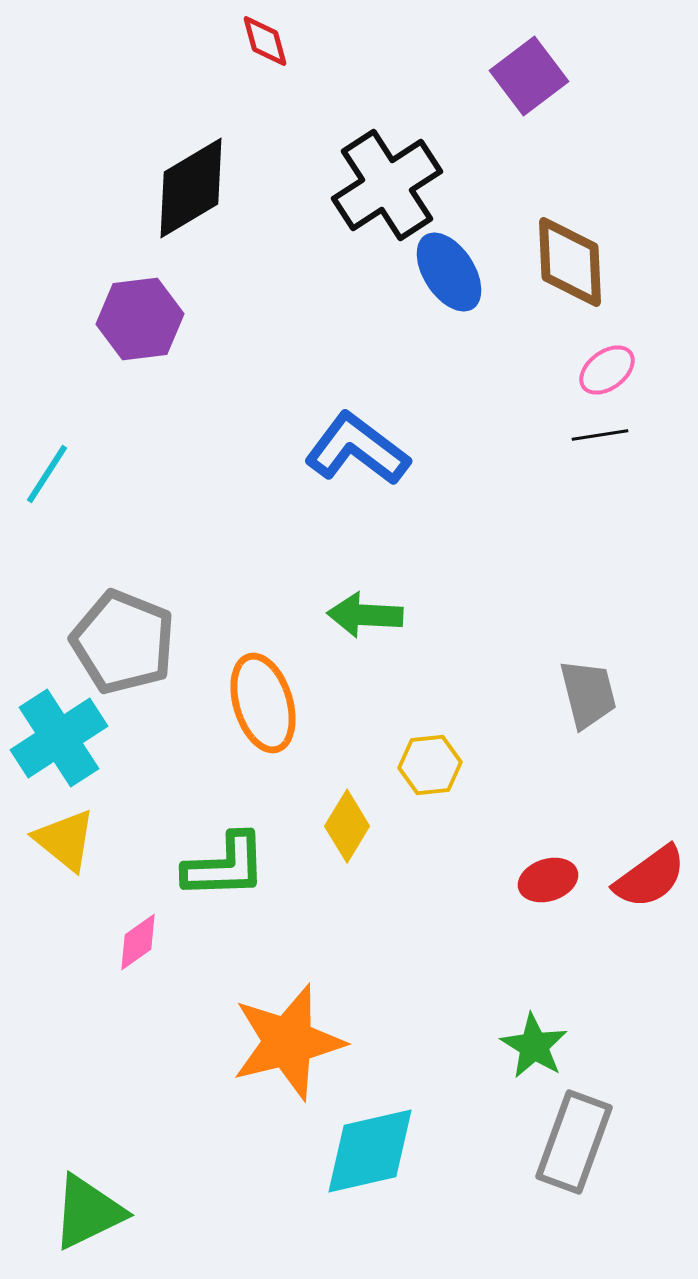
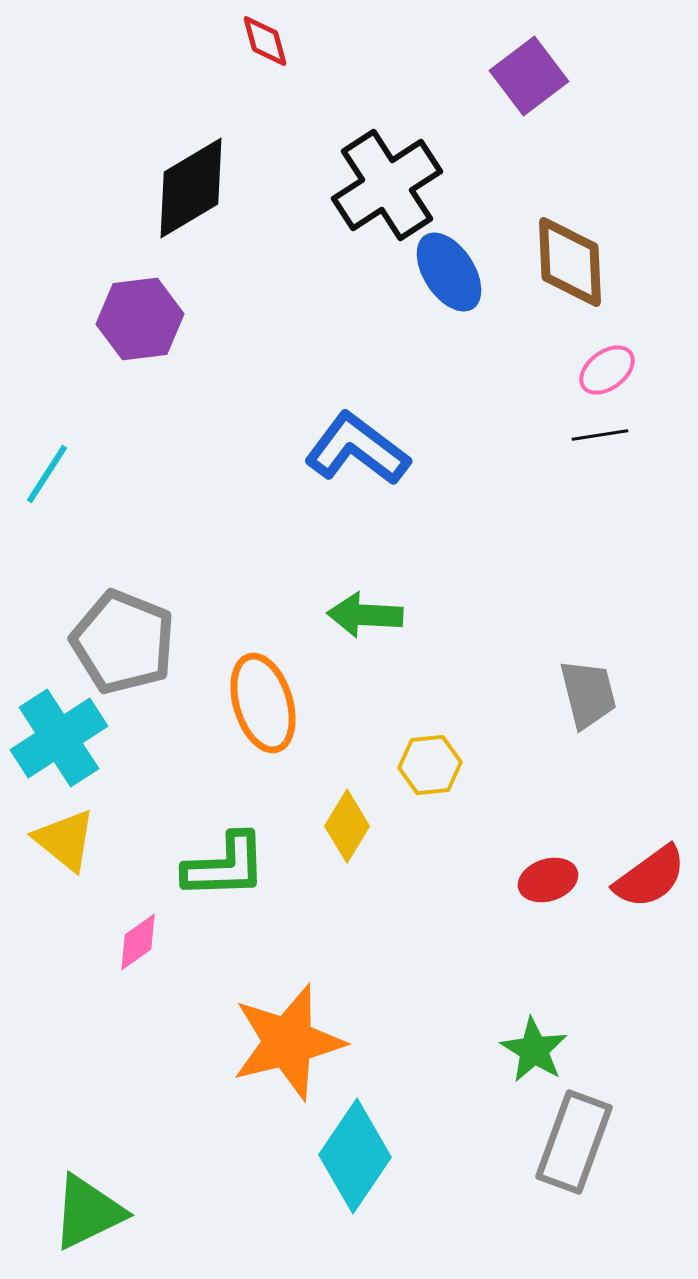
green star: moved 4 px down
cyan diamond: moved 15 px left, 5 px down; rotated 43 degrees counterclockwise
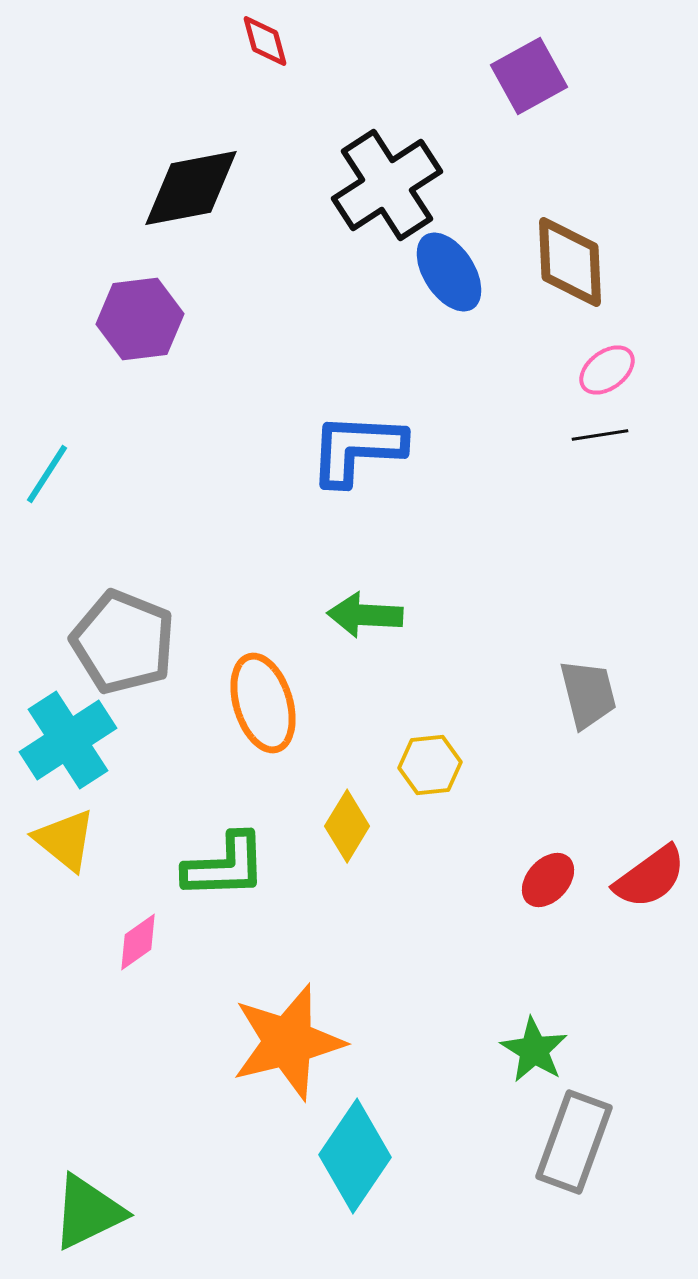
purple square: rotated 8 degrees clockwise
black diamond: rotated 20 degrees clockwise
blue L-shape: rotated 34 degrees counterclockwise
cyan cross: moved 9 px right, 2 px down
red ellipse: rotated 30 degrees counterclockwise
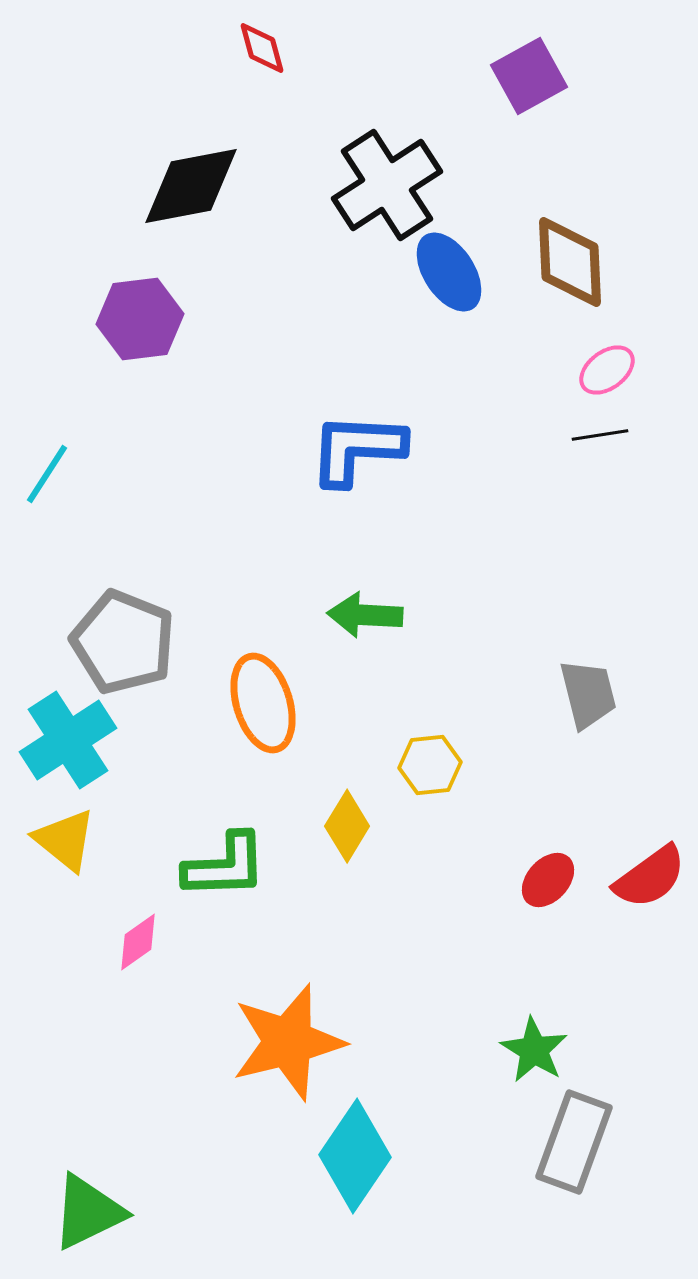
red diamond: moved 3 px left, 7 px down
black diamond: moved 2 px up
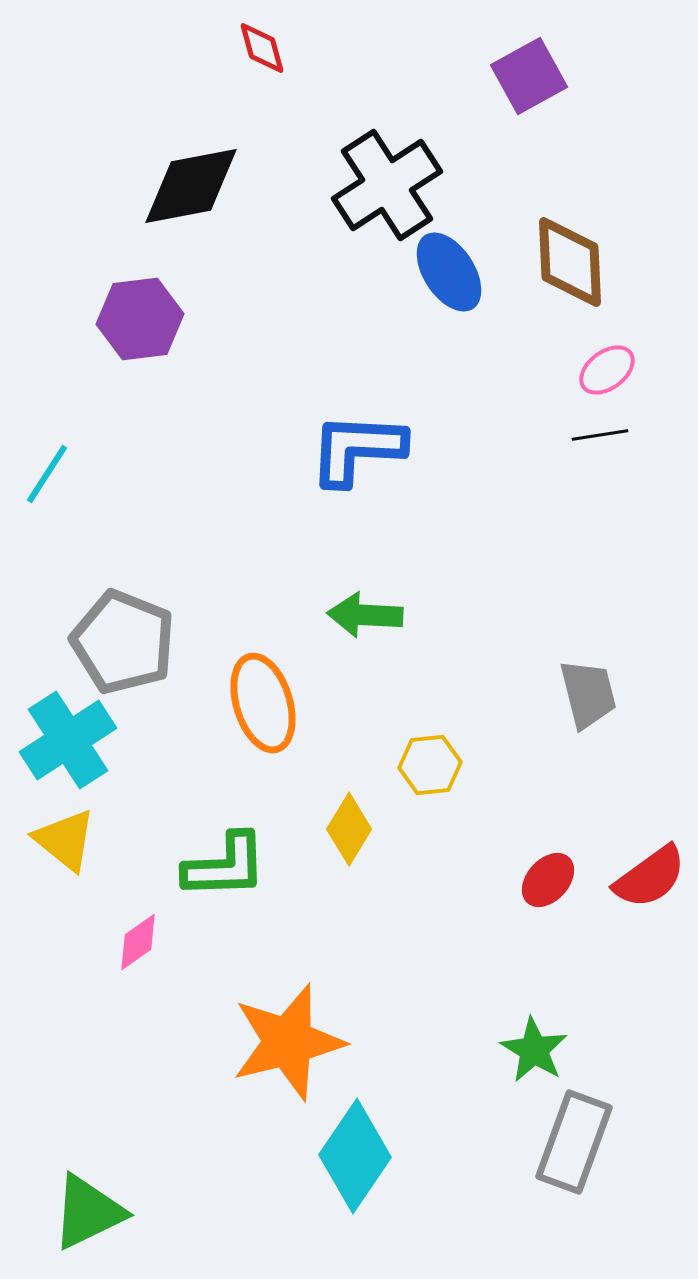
yellow diamond: moved 2 px right, 3 px down
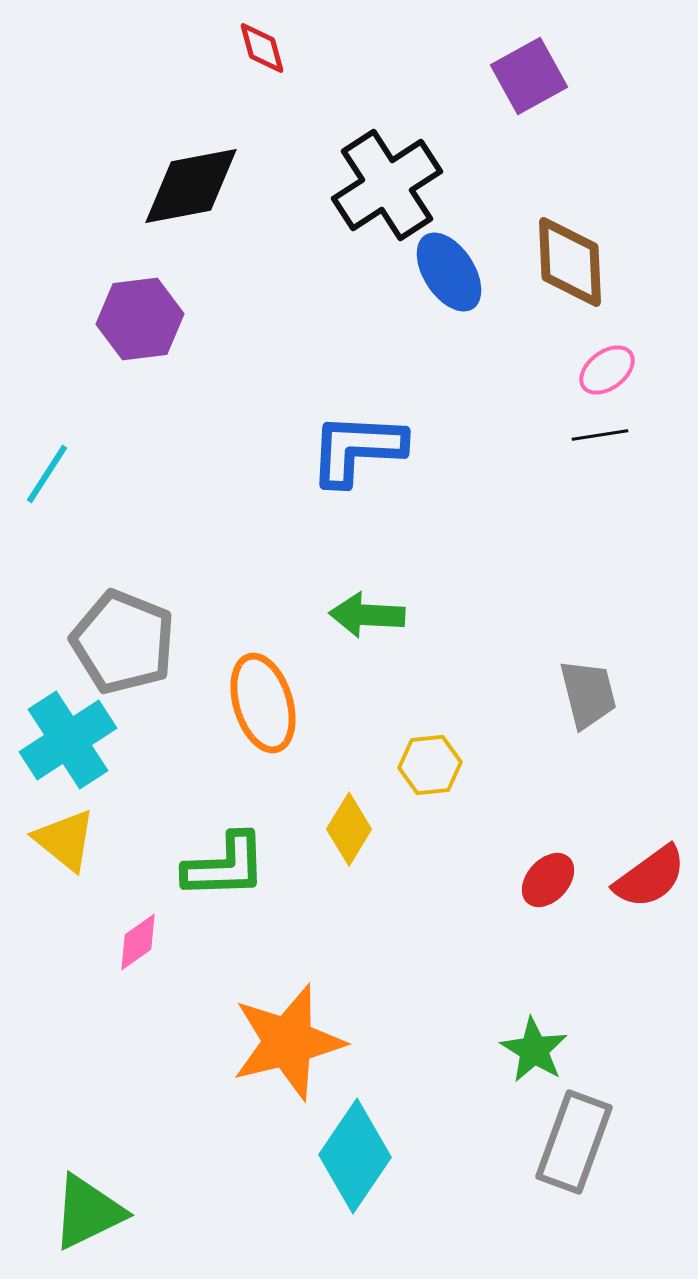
green arrow: moved 2 px right
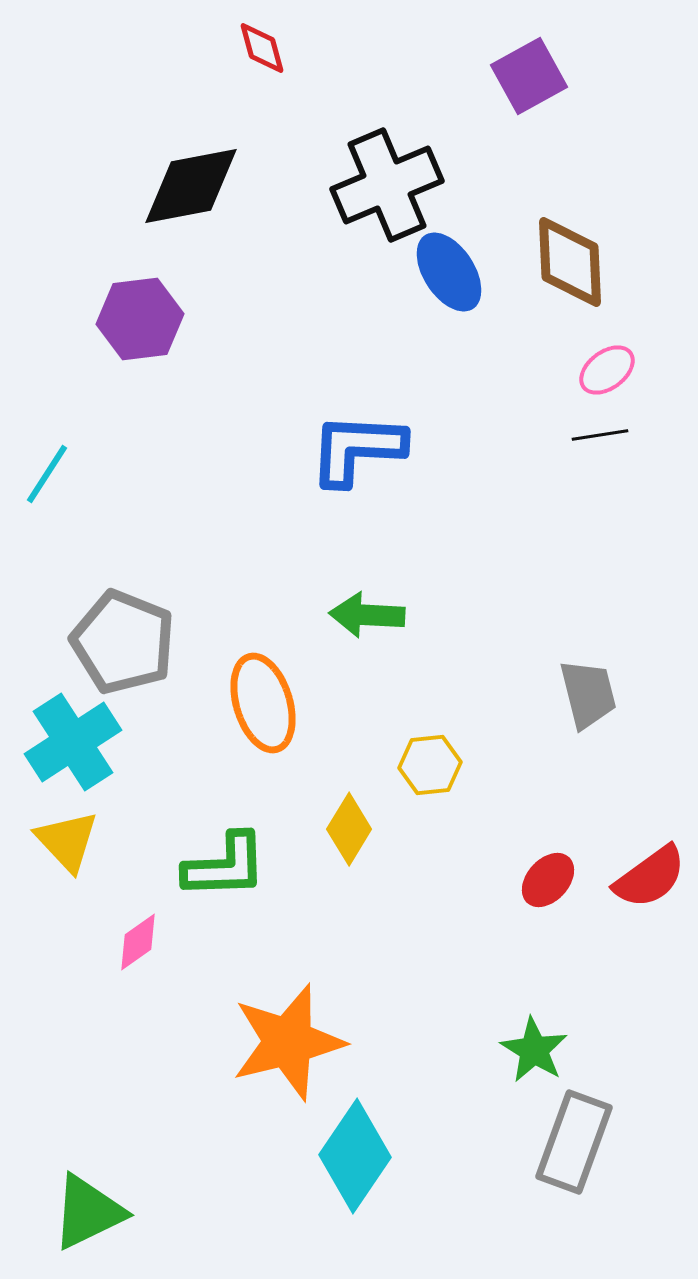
black cross: rotated 10 degrees clockwise
cyan cross: moved 5 px right, 2 px down
yellow triangle: moved 2 px right, 1 px down; rotated 8 degrees clockwise
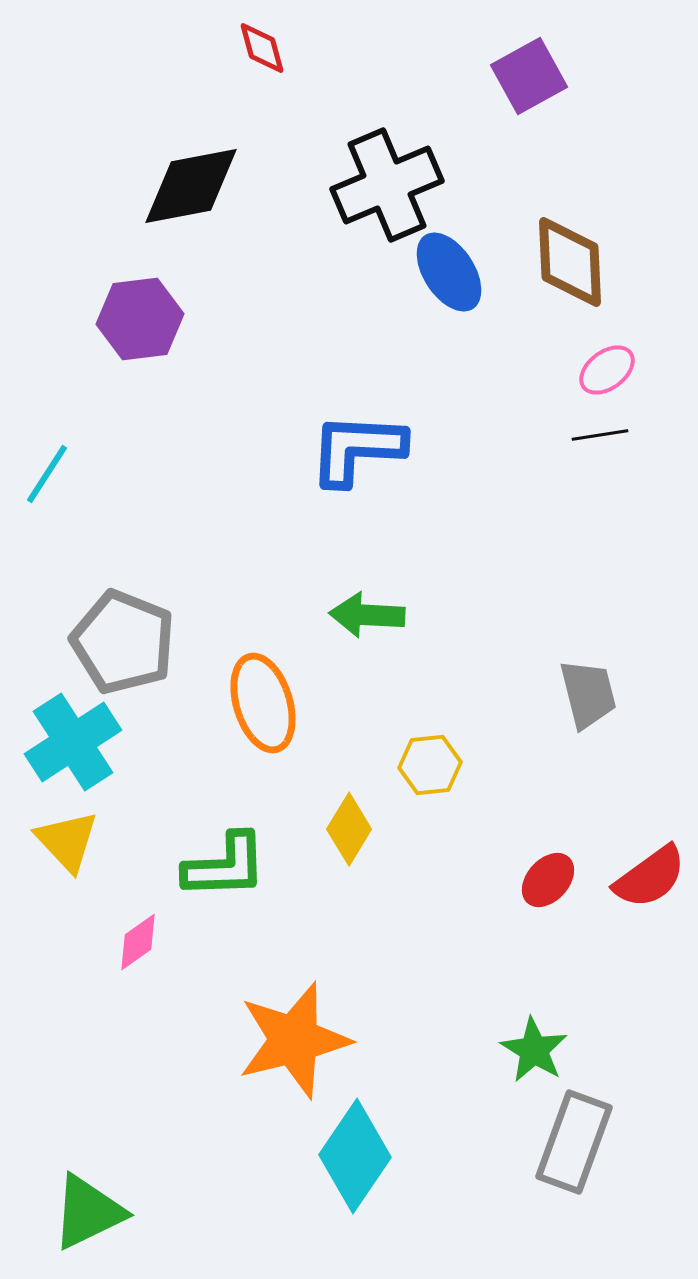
orange star: moved 6 px right, 2 px up
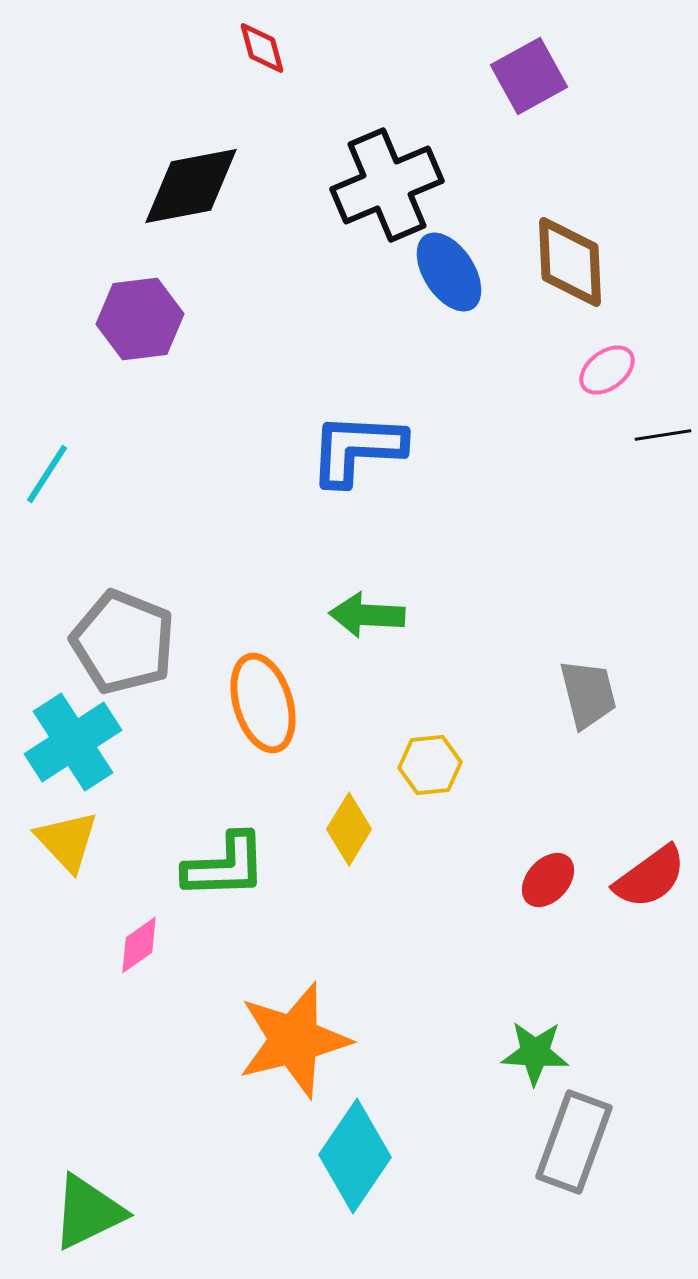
black line: moved 63 px right
pink diamond: moved 1 px right, 3 px down
green star: moved 1 px right, 3 px down; rotated 28 degrees counterclockwise
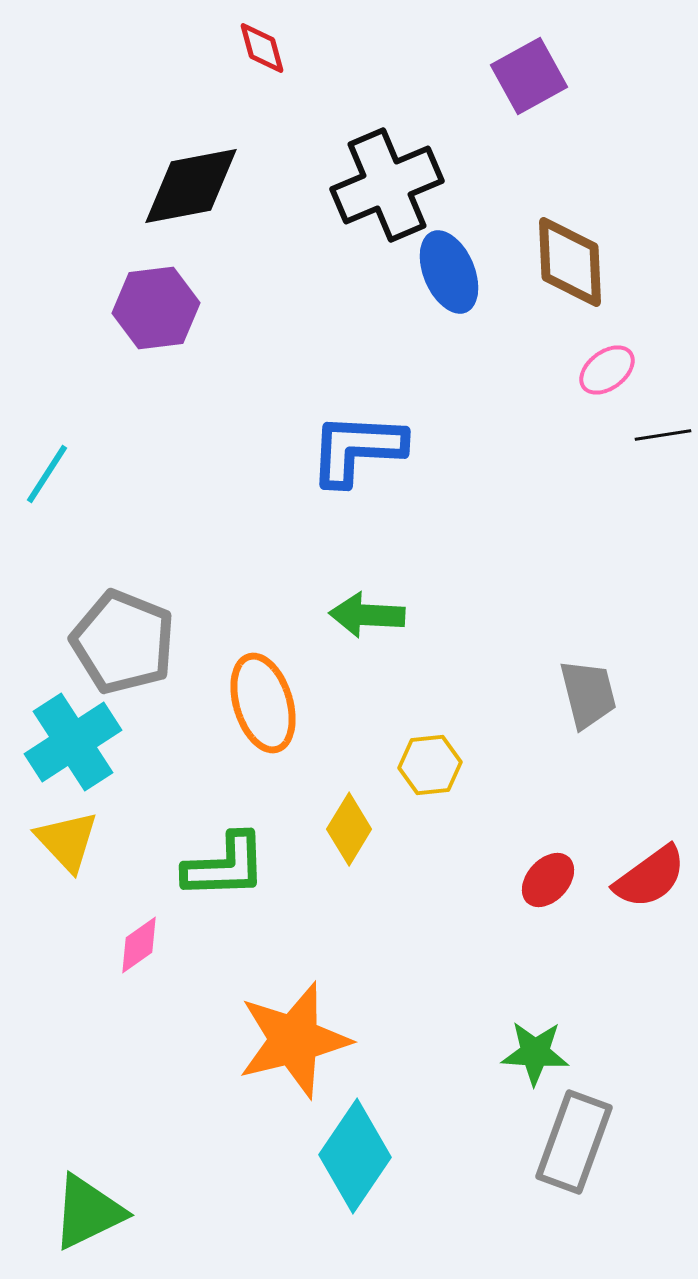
blue ellipse: rotated 10 degrees clockwise
purple hexagon: moved 16 px right, 11 px up
